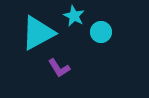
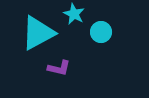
cyan star: moved 2 px up
purple L-shape: rotated 45 degrees counterclockwise
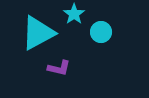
cyan star: rotated 10 degrees clockwise
